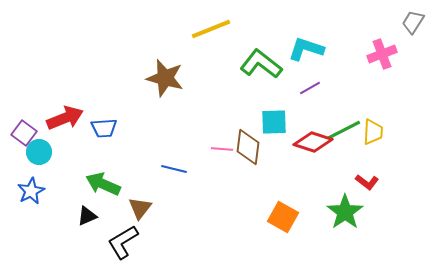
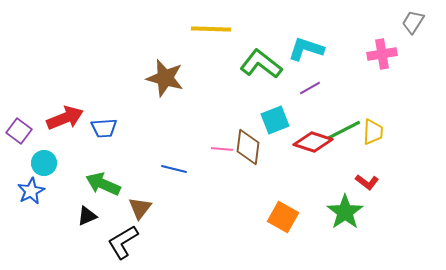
yellow line: rotated 24 degrees clockwise
pink cross: rotated 12 degrees clockwise
cyan square: moved 1 px right, 2 px up; rotated 20 degrees counterclockwise
purple square: moved 5 px left, 2 px up
cyan circle: moved 5 px right, 11 px down
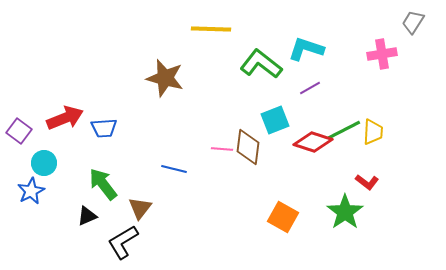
green arrow: rotated 28 degrees clockwise
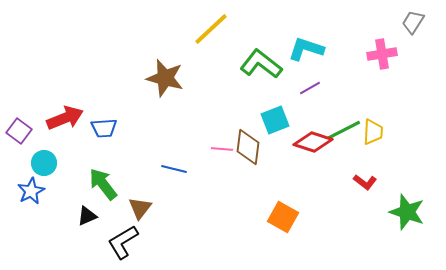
yellow line: rotated 45 degrees counterclockwise
red L-shape: moved 2 px left
green star: moved 62 px right; rotated 18 degrees counterclockwise
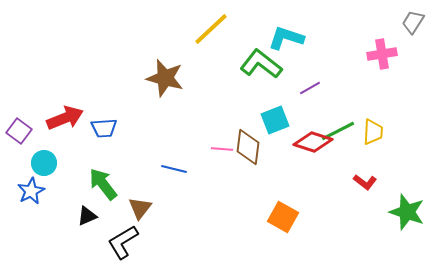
cyan L-shape: moved 20 px left, 11 px up
green line: moved 6 px left, 1 px down
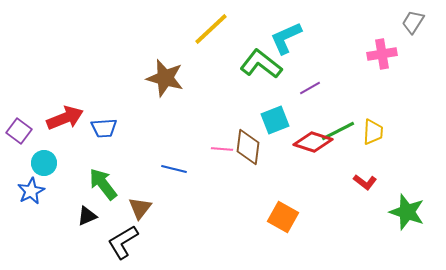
cyan L-shape: rotated 42 degrees counterclockwise
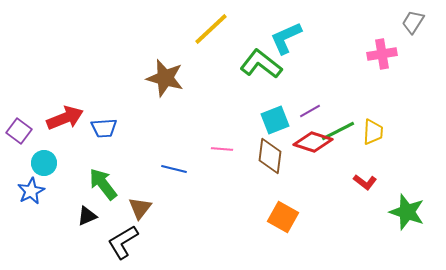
purple line: moved 23 px down
brown diamond: moved 22 px right, 9 px down
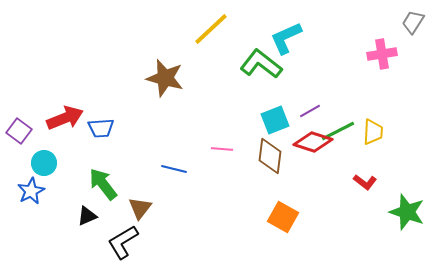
blue trapezoid: moved 3 px left
